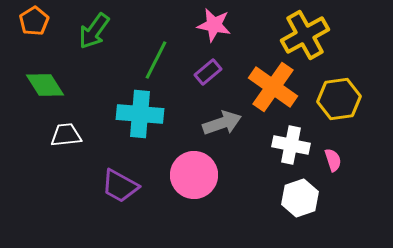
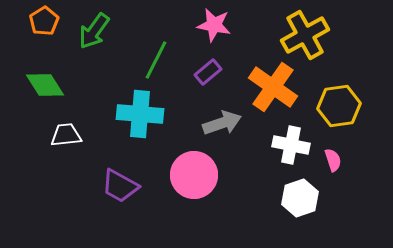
orange pentagon: moved 10 px right
yellow hexagon: moved 7 px down
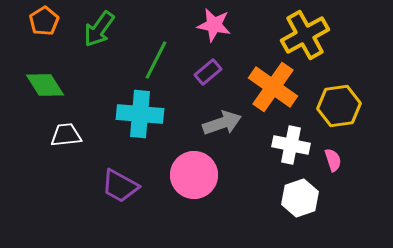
green arrow: moved 5 px right, 2 px up
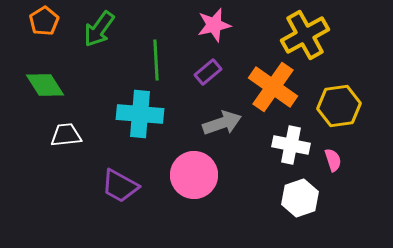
pink star: rotated 24 degrees counterclockwise
green line: rotated 30 degrees counterclockwise
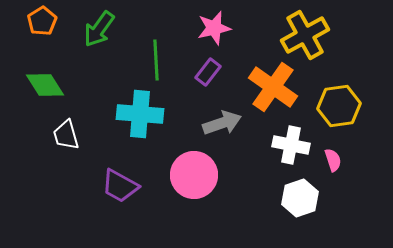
orange pentagon: moved 2 px left
pink star: moved 3 px down
purple rectangle: rotated 12 degrees counterclockwise
white trapezoid: rotated 100 degrees counterclockwise
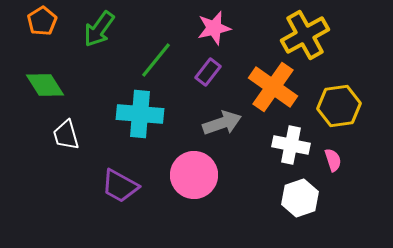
green line: rotated 42 degrees clockwise
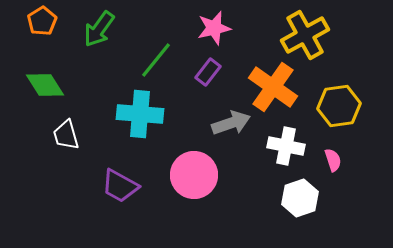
gray arrow: moved 9 px right
white cross: moved 5 px left, 1 px down
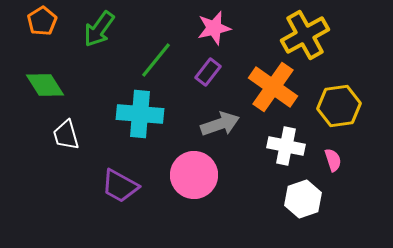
gray arrow: moved 11 px left, 1 px down
white hexagon: moved 3 px right, 1 px down
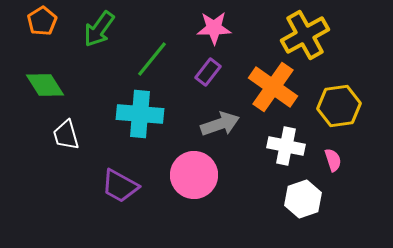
pink star: rotated 12 degrees clockwise
green line: moved 4 px left, 1 px up
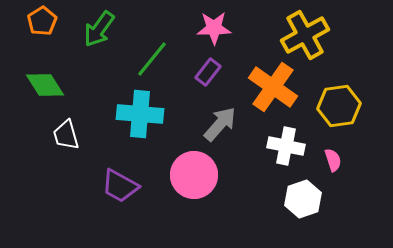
gray arrow: rotated 30 degrees counterclockwise
